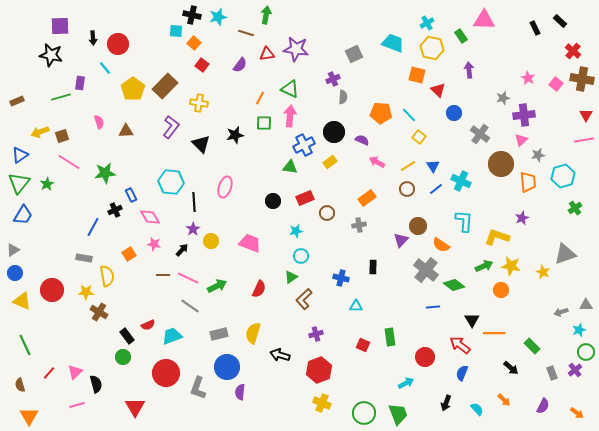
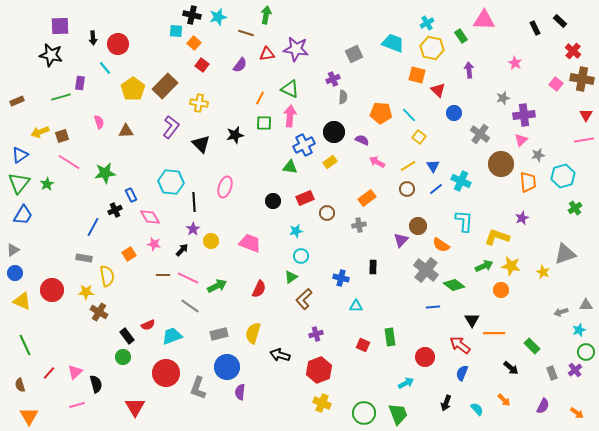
pink star at (528, 78): moved 13 px left, 15 px up
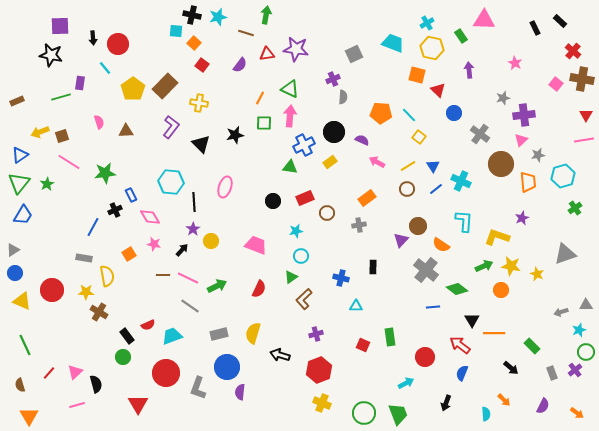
pink trapezoid at (250, 243): moved 6 px right, 2 px down
yellow star at (543, 272): moved 6 px left, 2 px down
green diamond at (454, 285): moved 3 px right, 4 px down
red triangle at (135, 407): moved 3 px right, 3 px up
cyan semicircle at (477, 409): moved 9 px right, 5 px down; rotated 40 degrees clockwise
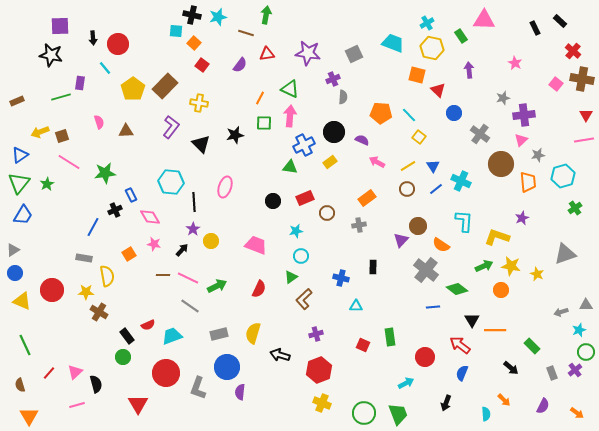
purple star at (296, 49): moved 12 px right, 4 px down
orange line at (494, 333): moved 1 px right, 3 px up
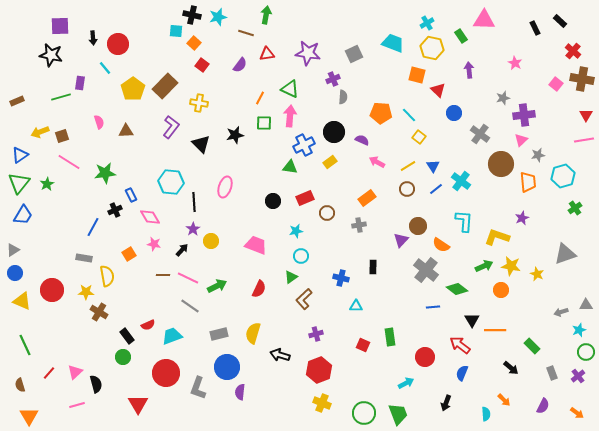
cyan cross at (461, 181): rotated 12 degrees clockwise
purple cross at (575, 370): moved 3 px right, 6 px down
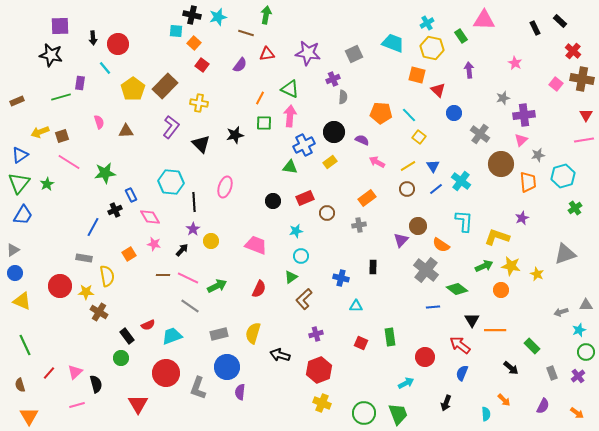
red circle at (52, 290): moved 8 px right, 4 px up
red square at (363, 345): moved 2 px left, 2 px up
green circle at (123, 357): moved 2 px left, 1 px down
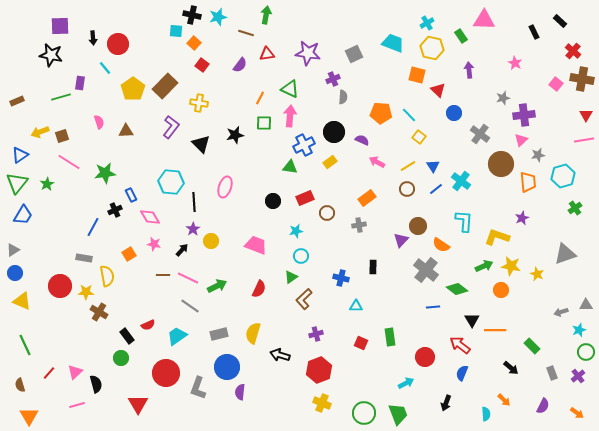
black rectangle at (535, 28): moved 1 px left, 4 px down
green triangle at (19, 183): moved 2 px left
cyan trapezoid at (172, 336): moved 5 px right; rotated 15 degrees counterclockwise
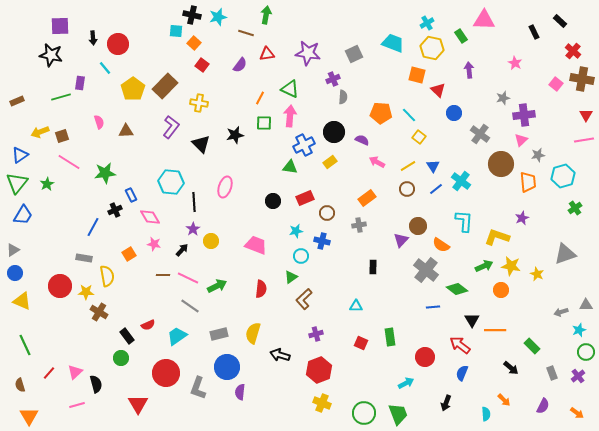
blue cross at (341, 278): moved 19 px left, 37 px up
red semicircle at (259, 289): moved 2 px right; rotated 18 degrees counterclockwise
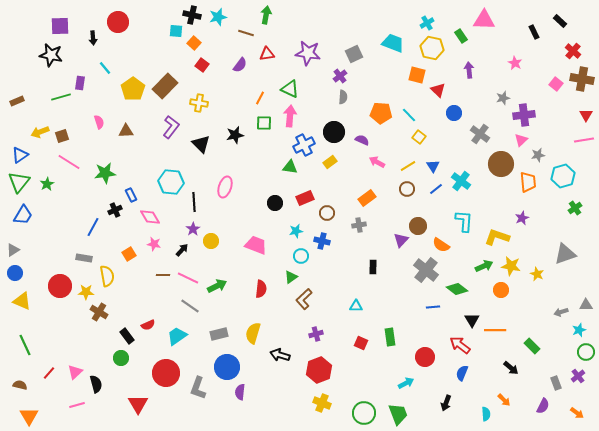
red circle at (118, 44): moved 22 px up
purple cross at (333, 79): moved 7 px right, 3 px up; rotated 16 degrees counterclockwise
green triangle at (17, 183): moved 2 px right, 1 px up
black circle at (273, 201): moved 2 px right, 2 px down
gray rectangle at (552, 373): moved 4 px right, 10 px down
brown semicircle at (20, 385): rotated 120 degrees clockwise
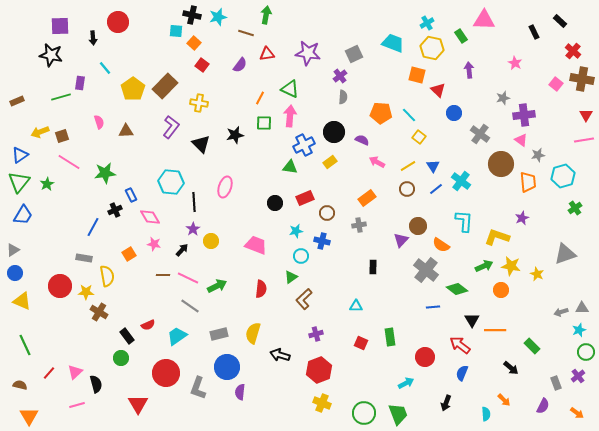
pink triangle at (521, 140): rotated 40 degrees counterclockwise
gray triangle at (586, 305): moved 4 px left, 3 px down
